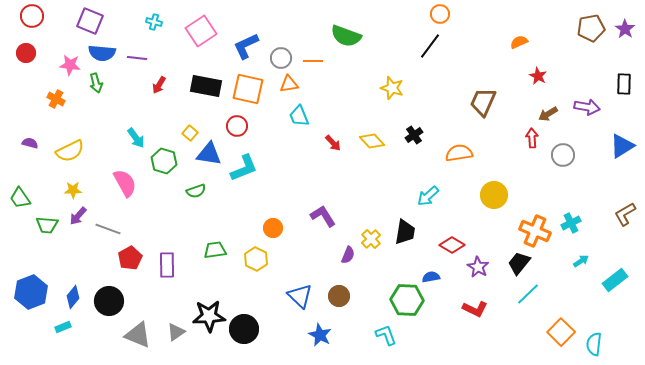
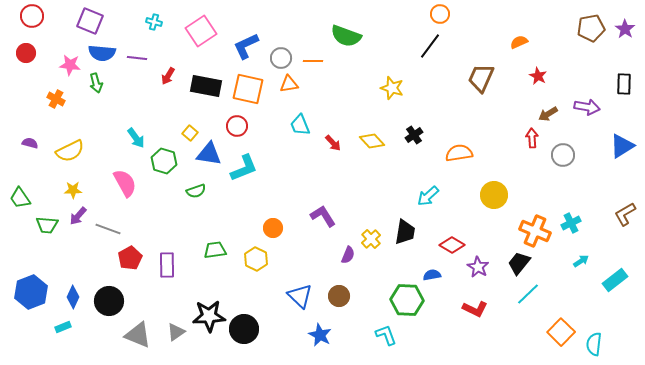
red arrow at (159, 85): moved 9 px right, 9 px up
brown trapezoid at (483, 102): moved 2 px left, 24 px up
cyan trapezoid at (299, 116): moved 1 px right, 9 px down
blue semicircle at (431, 277): moved 1 px right, 2 px up
blue diamond at (73, 297): rotated 15 degrees counterclockwise
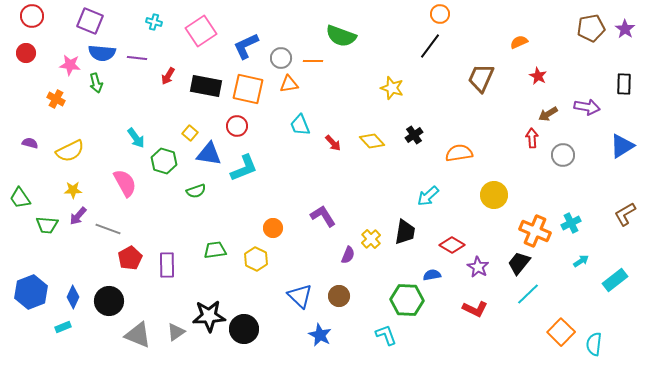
green semicircle at (346, 36): moved 5 px left
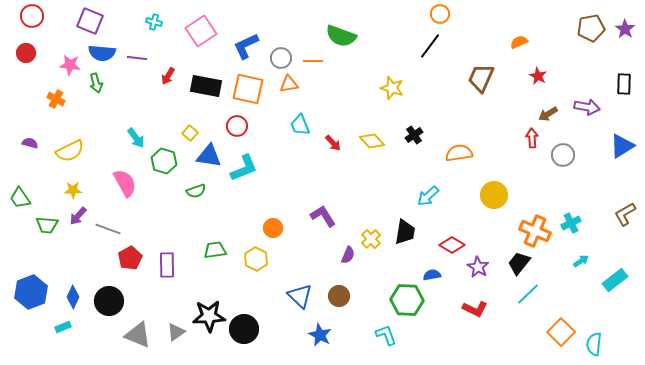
blue triangle at (209, 154): moved 2 px down
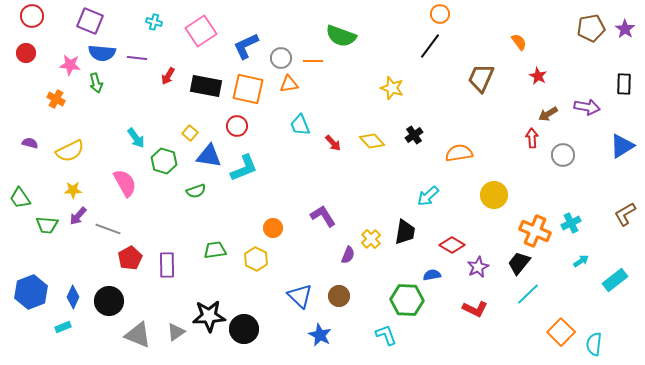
orange semicircle at (519, 42): rotated 78 degrees clockwise
purple star at (478, 267): rotated 15 degrees clockwise
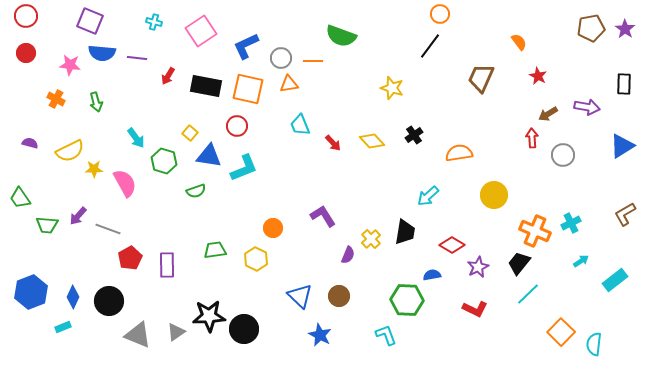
red circle at (32, 16): moved 6 px left
green arrow at (96, 83): moved 19 px down
yellow star at (73, 190): moved 21 px right, 21 px up
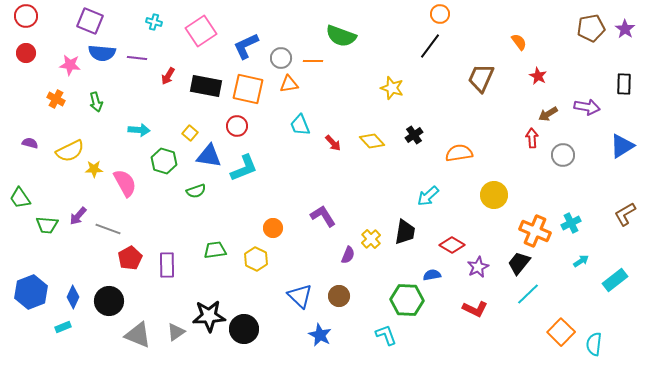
cyan arrow at (136, 138): moved 3 px right, 8 px up; rotated 50 degrees counterclockwise
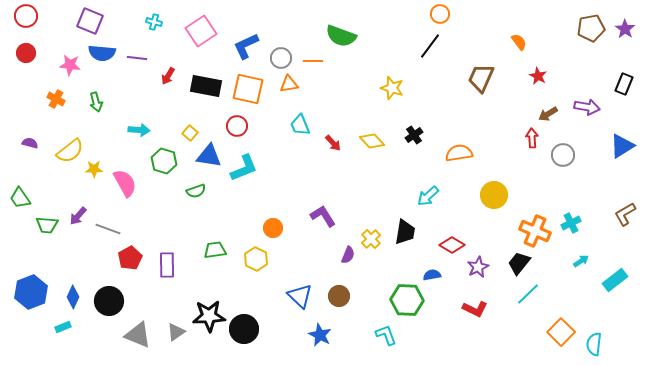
black rectangle at (624, 84): rotated 20 degrees clockwise
yellow semicircle at (70, 151): rotated 12 degrees counterclockwise
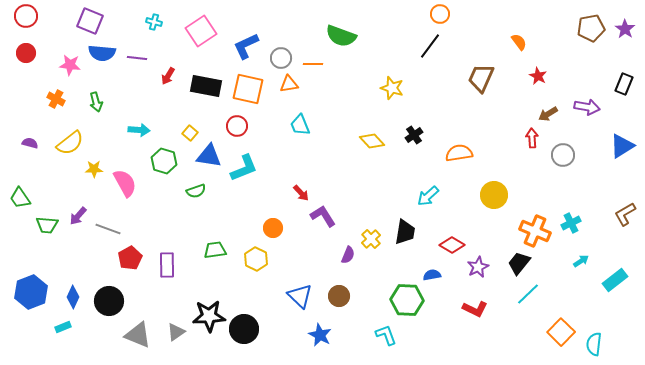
orange line at (313, 61): moved 3 px down
red arrow at (333, 143): moved 32 px left, 50 px down
yellow semicircle at (70, 151): moved 8 px up
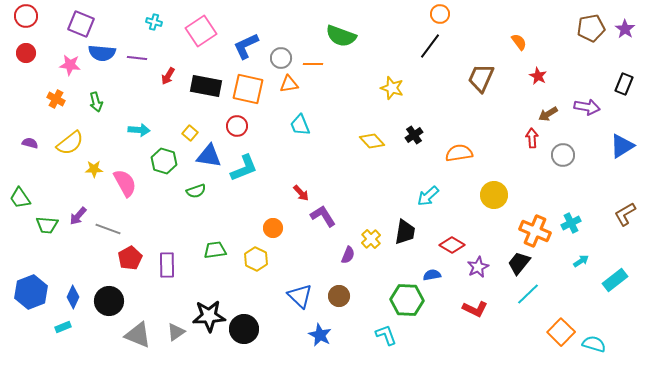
purple square at (90, 21): moved 9 px left, 3 px down
cyan semicircle at (594, 344): rotated 100 degrees clockwise
